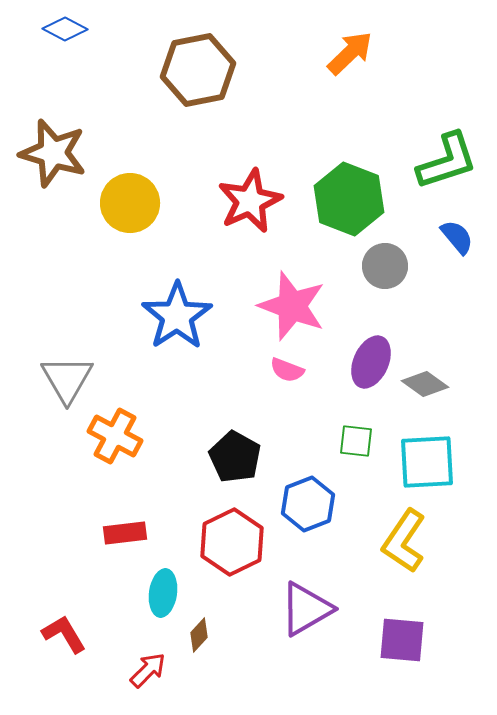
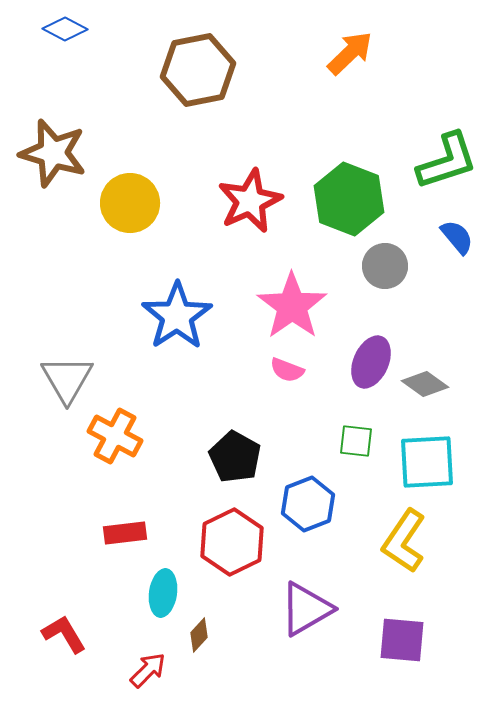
pink star: rotated 16 degrees clockwise
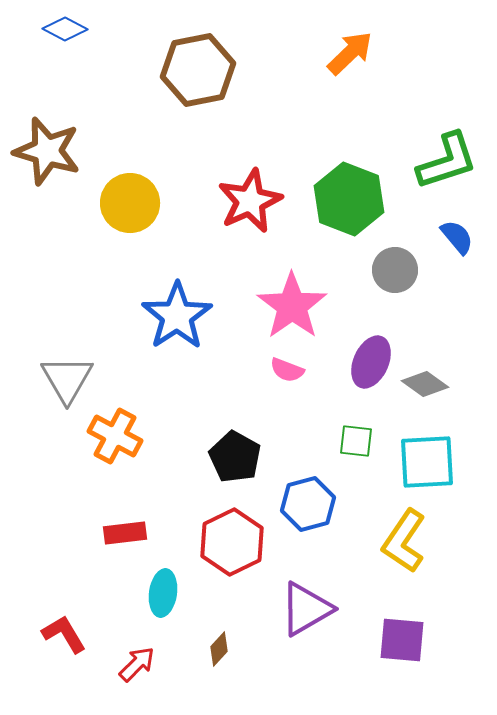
brown star: moved 6 px left, 2 px up
gray circle: moved 10 px right, 4 px down
blue hexagon: rotated 6 degrees clockwise
brown diamond: moved 20 px right, 14 px down
red arrow: moved 11 px left, 6 px up
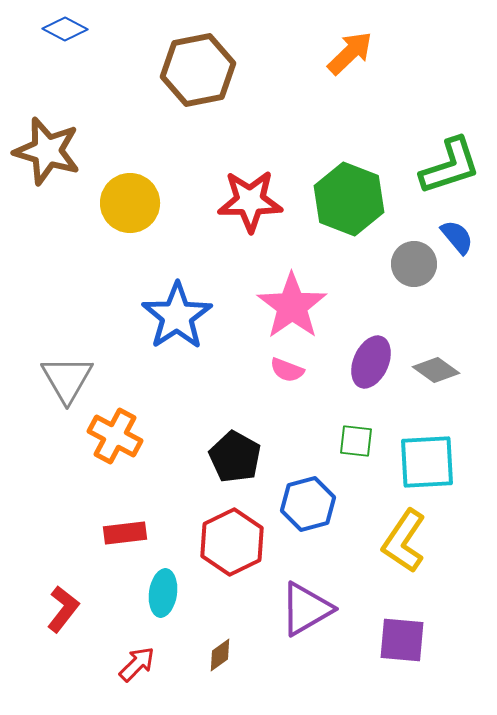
green L-shape: moved 3 px right, 5 px down
red star: rotated 24 degrees clockwise
gray circle: moved 19 px right, 6 px up
gray diamond: moved 11 px right, 14 px up
red L-shape: moved 1 px left, 25 px up; rotated 69 degrees clockwise
brown diamond: moved 1 px right, 6 px down; rotated 12 degrees clockwise
